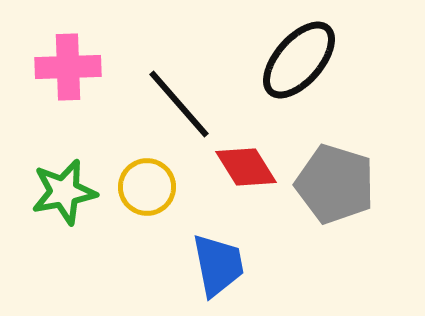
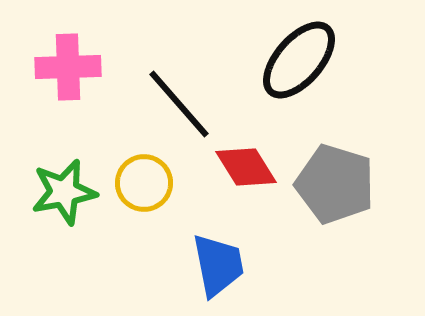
yellow circle: moved 3 px left, 4 px up
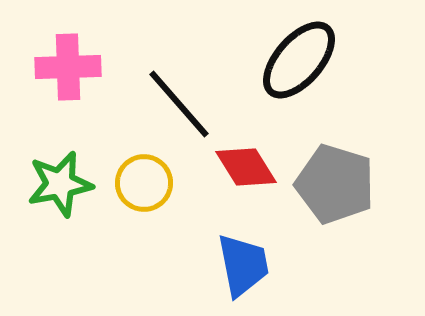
green star: moved 4 px left, 8 px up
blue trapezoid: moved 25 px right
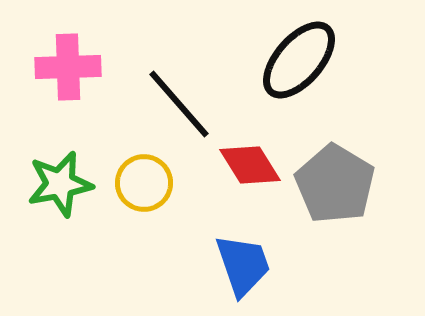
red diamond: moved 4 px right, 2 px up
gray pentagon: rotated 14 degrees clockwise
blue trapezoid: rotated 8 degrees counterclockwise
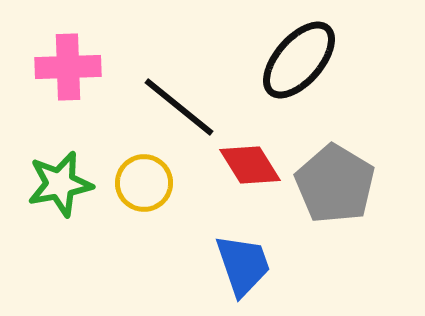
black line: moved 3 px down; rotated 10 degrees counterclockwise
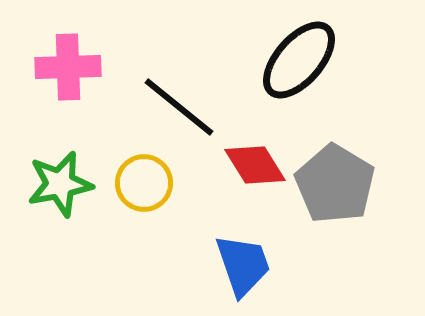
red diamond: moved 5 px right
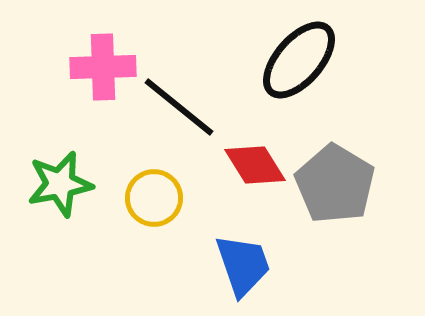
pink cross: moved 35 px right
yellow circle: moved 10 px right, 15 px down
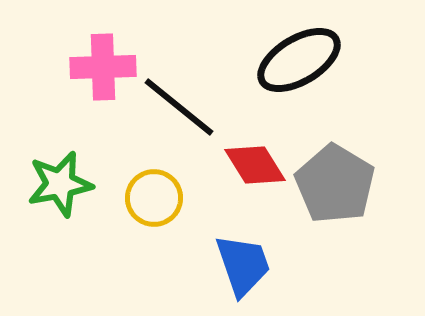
black ellipse: rotated 18 degrees clockwise
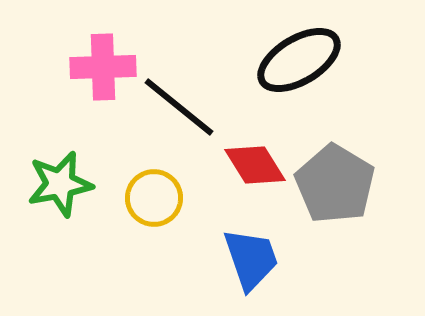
blue trapezoid: moved 8 px right, 6 px up
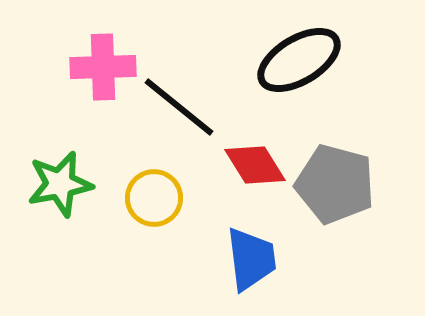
gray pentagon: rotated 16 degrees counterclockwise
blue trapezoid: rotated 12 degrees clockwise
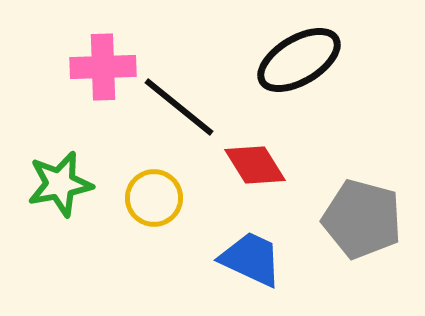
gray pentagon: moved 27 px right, 35 px down
blue trapezoid: rotated 58 degrees counterclockwise
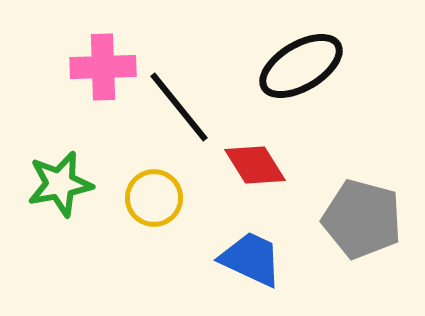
black ellipse: moved 2 px right, 6 px down
black line: rotated 12 degrees clockwise
